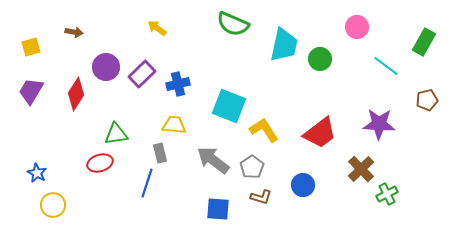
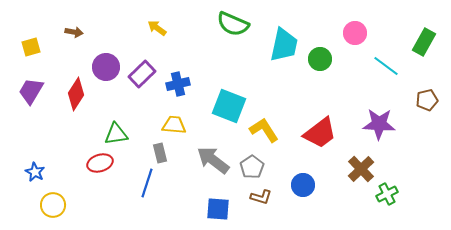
pink circle: moved 2 px left, 6 px down
blue star: moved 2 px left, 1 px up
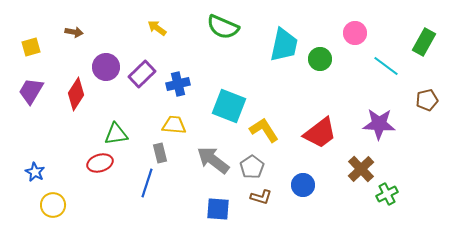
green semicircle: moved 10 px left, 3 px down
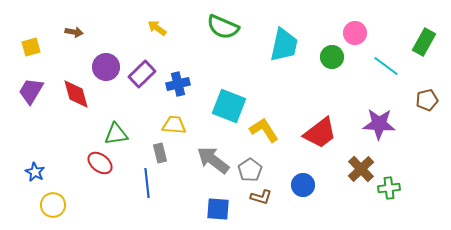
green circle: moved 12 px right, 2 px up
red diamond: rotated 48 degrees counterclockwise
red ellipse: rotated 55 degrees clockwise
gray pentagon: moved 2 px left, 3 px down
blue line: rotated 24 degrees counterclockwise
green cross: moved 2 px right, 6 px up; rotated 20 degrees clockwise
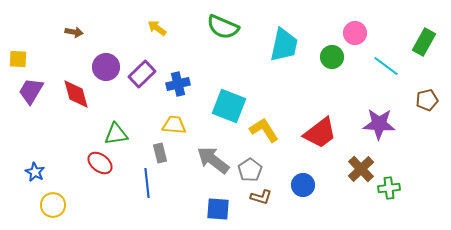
yellow square: moved 13 px left, 12 px down; rotated 18 degrees clockwise
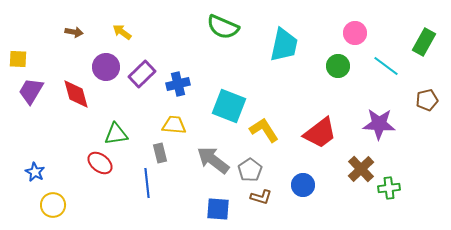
yellow arrow: moved 35 px left, 4 px down
green circle: moved 6 px right, 9 px down
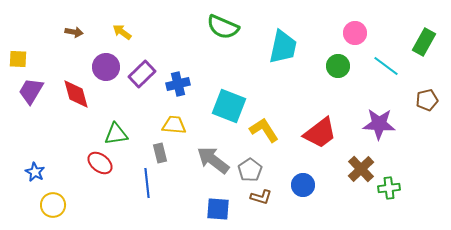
cyan trapezoid: moved 1 px left, 2 px down
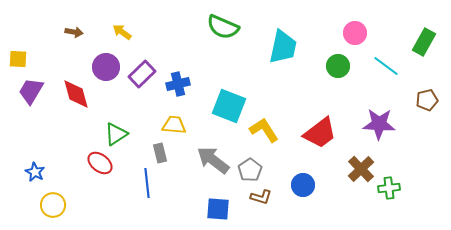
green triangle: rotated 25 degrees counterclockwise
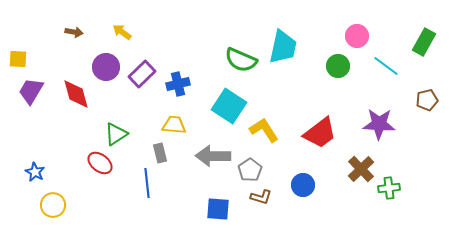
green semicircle: moved 18 px right, 33 px down
pink circle: moved 2 px right, 3 px down
cyan square: rotated 12 degrees clockwise
gray arrow: moved 4 px up; rotated 36 degrees counterclockwise
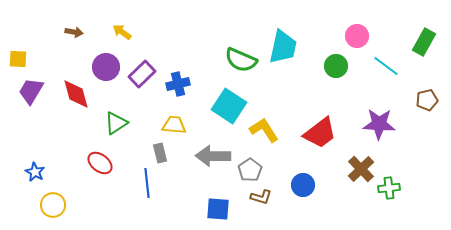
green circle: moved 2 px left
green triangle: moved 11 px up
